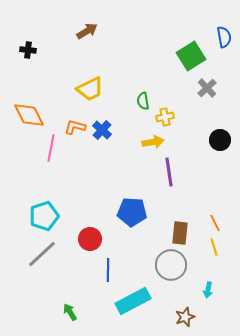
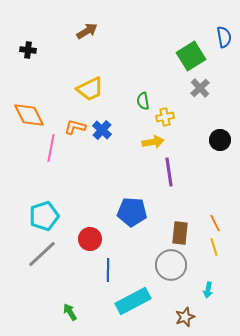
gray cross: moved 7 px left
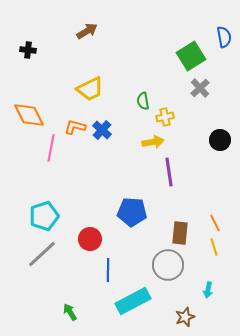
gray circle: moved 3 px left
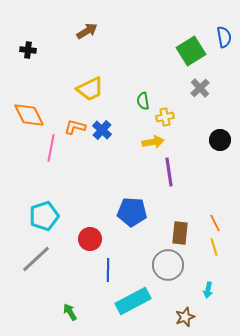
green square: moved 5 px up
gray line: moved 6 px left, 5 px down
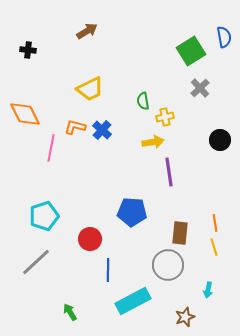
orange diamond: moved 4 px left, 1 px up
orange line: rotated 18 degrees clockwise
gray line: moved 3 px down
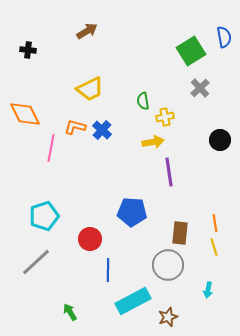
brown star: moved 17 px left
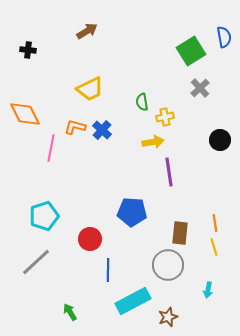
green semicircle: moved 1 px left, 1 px down
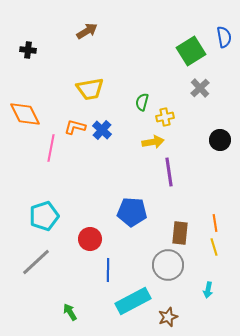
yellow trapezoid: rotated 16 degrees clockwise
green semicircle: rotated 24 degrees clockwise
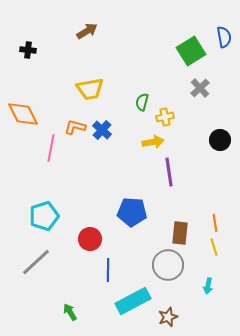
orange diamond: moved 2 px left
cyan arrow: moved 4 px up
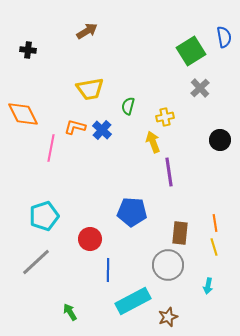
green semicircle: moved 14 px left, 4 px down
yellow arrow: rotated 100 degrees counterclockwise
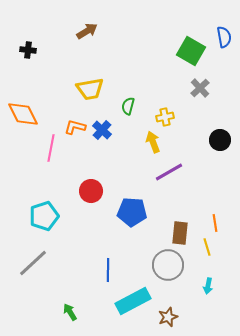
green square: rotated 28 degrees counterclockwise
purple line: rotated 68 degrees clockwise
red circle: moved 1 px right, 48 px up
yellow line: moved 7 px left
gray line: moved 3 px left, 1 px down
